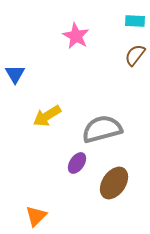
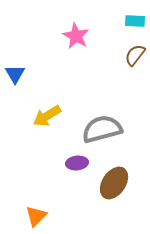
purple ellipse: rotated 50 degrees clockwise
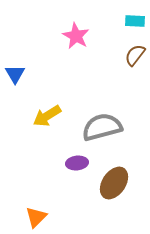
gray semicircle: moved 2 px up
orange triangle: moved 1 px down
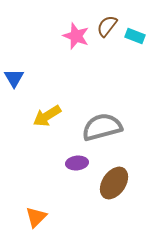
cyan rectangle: moved 15 px down; rotated 18 degrees clockwise
pink star: rotated 8 degrees counterclockwise
brown semicircle: moved 28 px left, 29 px up
blue triangle: moved 1 px left, 4 px down
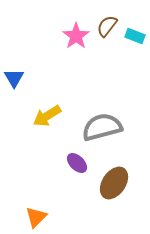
pink star: rotated 16 degrees clockwise
purple ellipse: rotated 50 degrees clockwise
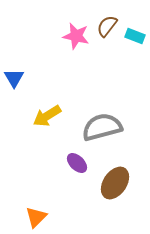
pink star: rotated 24 degrees counterclockwise
brown ellipse: moved 1 px right
